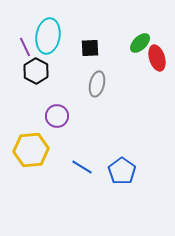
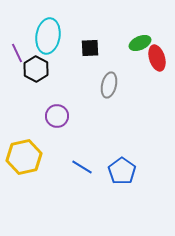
green ellipse: rotated 20 degrees clockwise
purple line: moved 8 px left, 6 px down
black hexagon: moved 2 px up
gray ellipse: moved 12 px right, 1 px down
yellow hexagon: moved 7 px left, 7 px down; rotated 8 degrees counterclockwise
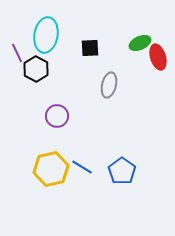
cyan ellipse: moved 2 px left, 1 px up
red ellipse: moved 1 px right, 1 px up
yellow hexagon: moved 27 px right, 12 px down
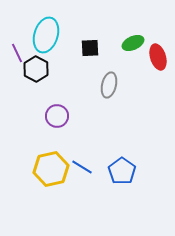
cyan ellipse: rotated 8 degrees clockwise
green ellipse: moved 7 px left
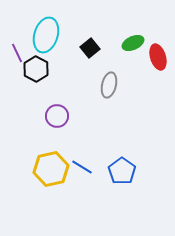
black square: rotated 36 degrees counterclockwise
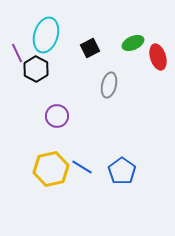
black square: rotated 12 degrees clockwise
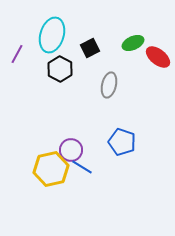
cyan ellipse: moved 6 px right
purple line: moved 1 px down; rotated 54 degrees clockwise
red ellipse: rotated 35 degrees counterclockwise
black hexagon: moved 24 px right
purple circle: moved 14 px right, 34 px down
blue pentagon: moved 29 px up; rotated 16 degrees counterclockwise
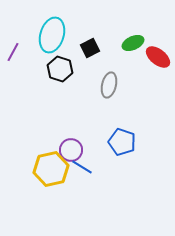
purple line: moved 4 px left, 2 px up
black hexagon: rotated 10 degrees counterclockwise
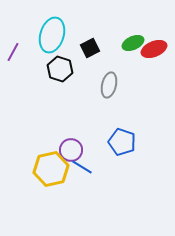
red ellipse: moved 4 px left, 8 px up; rotated 60 degrees counterclockwise
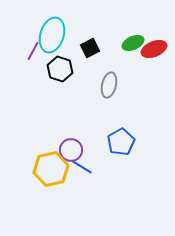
purple line: moved 20 px right, 1 px up
blue pentagon: moved 1 px left; rotated 24 degrees clockwise
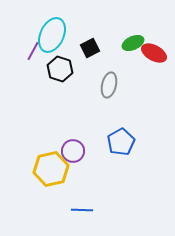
cyan ellipse: rotated 8 degrees clockwise
red ellipse: moved 4 px down; rotated 50 degrees clockwise
purple circle: moved 2 px right, 1 px down
blue line: moved 43 px down; rotated 30 degrees counterclockwise
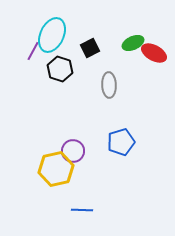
gray ellipse: rotated 15 degrees counterclockwise
blue pentagon: rotated 12 degrees clockwise
yellow hexagon: moved 5 px right
